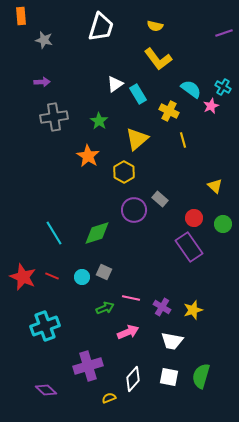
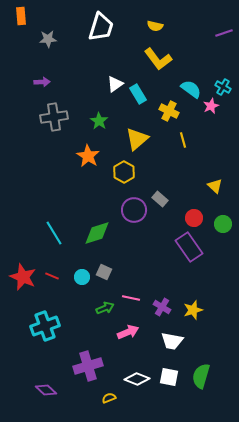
gray star at (44, 40): moved 4 px right, 1 px up; rotated 18 degrees counterclockwise
white diamond at (133, 379): moved 4 px right; rotated 70 degrees clockwise
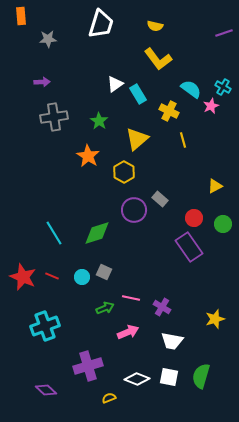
white trapezoid at (101, 27): moved 3 px up
yellow triangle at (215, 186): rotated 49 degrees clockwise
yellow star at (193, 310): moved 22 px right, 9 px down
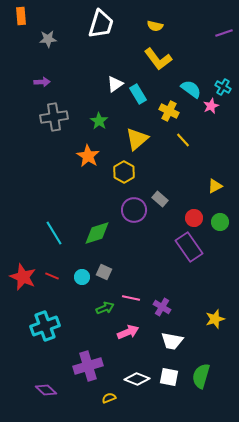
yellow line at (183, 140): rotated 28 degrees counterclockwise
green circle at (223, 224): moved 3 px left, 2 px up
